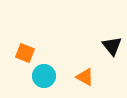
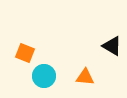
black triangle: rotated 20 degrees counterclockwise
orange triangle: rotated 24 degrees counterclockwise
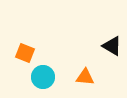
cyan circle: moved 1 px left, 1 px down
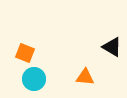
black triangle: moved 1 px down
cyan circle: moved 9 px left, 2 px down
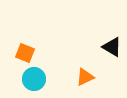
orange triangle: rotated 30 degrees counterclockwise
